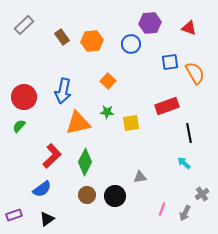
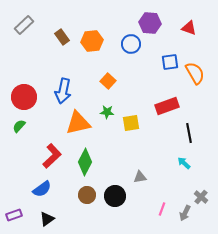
purple hexagon: rotated 10 degrees clockwise
gray cross: moved 1 px left, 3 px down; rotated 16 degrees counterclockwise
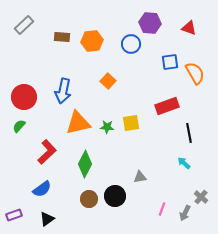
brown rectangle: rotated 49 degrees counterclockwise
green star: moved 15 px down
red L-shape: moved 5 px left, 4 px up
green diamond: moved 2 px down
brown circle: moved 2 px right, 4 px down
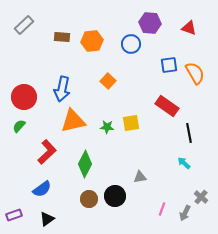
blue square: moved 1 px left, 3 px down
blue arrow: moved 1 px left, 2 px up
red rectangle: rotated 55 degrees clockwise
orange triangle: moved 5 px left, 2 px up
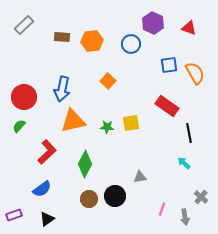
purple hexagon: moved 3 px right; rotated 20 degrees clockwise
gray arrow: moved 4 px down; rotated 35 degrees counterclockwise
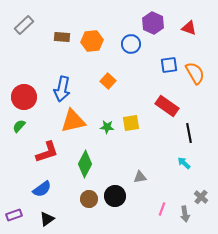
red L-shape: rotated 25 degrees clockwise
gray arrow: moved 3 px up
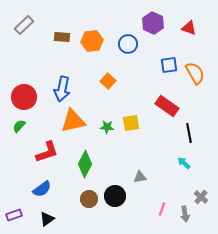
blue circle: moved 3 px left
